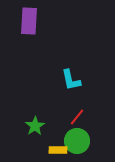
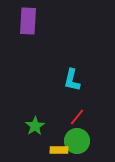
purple rectangle: moved 1 px left
cyan L-shape: moved 1 px right; rotated 25 degrees clockwise
yellow rectangle: moved 1 px right
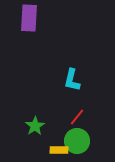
purple rectangle: moved 1 px right, 3 px up
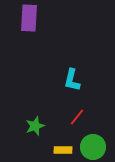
green star: rotated 12 degrees clockwise
green circle: moved 16 px right, 6 px down
yellow rectangle: moved 4 px right
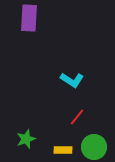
cyan L-shape: rotated 70 degrees counterclockwise
green star: moved 9 px left, 13 px down
green circle: moved 1 px right
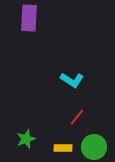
yellow rectangle: moved 2 px up
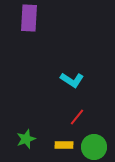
yellow rectangle: moved 1 px right, 3 px up
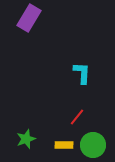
purple rectangle: rotated 28 degrees clockwise
cyan L-shape: moved 10 px right, 7 px up; rotated 120 degrees counterclockwise
green circle: moved 1 px left, 2 px up
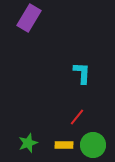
green star: moved 2 px right, 4 px down
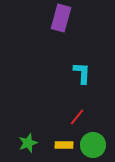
purple rectangle: moved 32 px right; rotated 16 degrees counterclockwise
